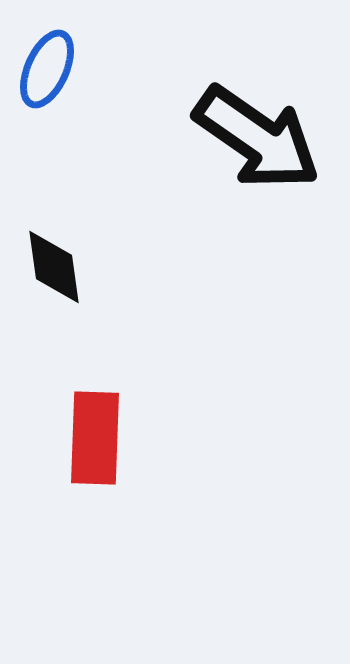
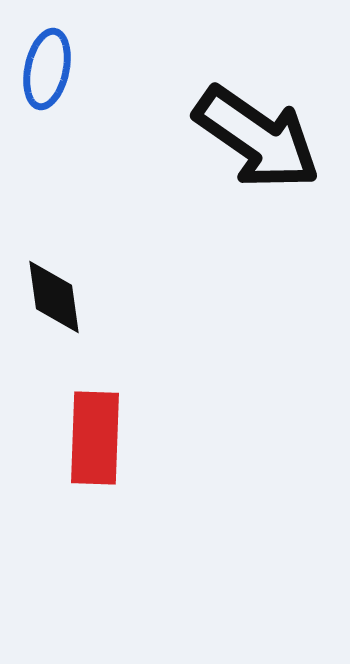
blue ellipse: rotated 12 degrees counterclockwise
black diamond: moved 30 px down
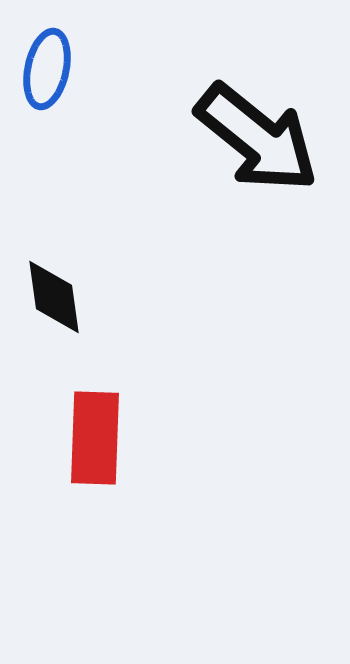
black arrow: rotated 4 degrees clockwise
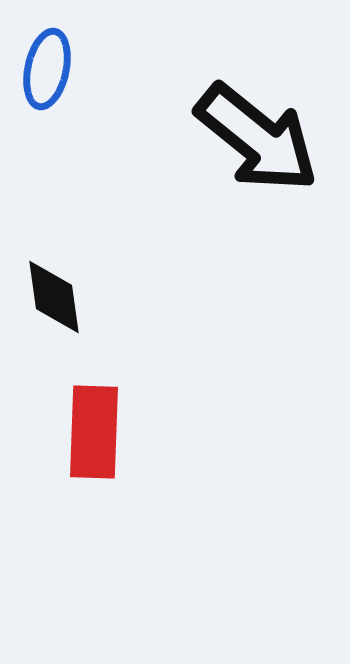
red rectangle: moved 1 px left, 6 px up
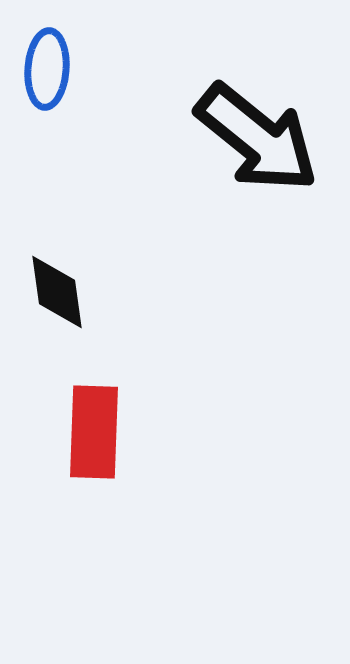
blue ellipse: rotated 8 degrees counterclockwise
black diamond: moved 3 px right, 5 px up
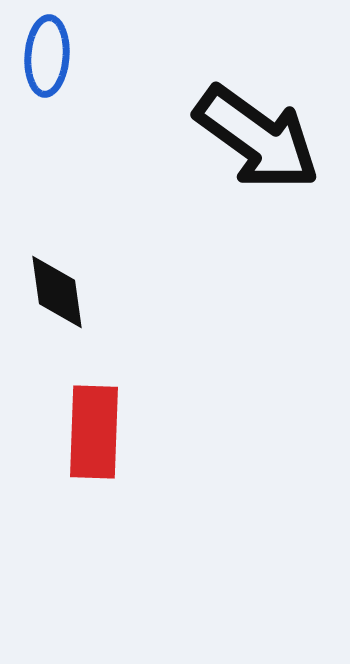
blue ellipse: moved 13 px up
black arrow: rotated 3 degrees counterclockwise
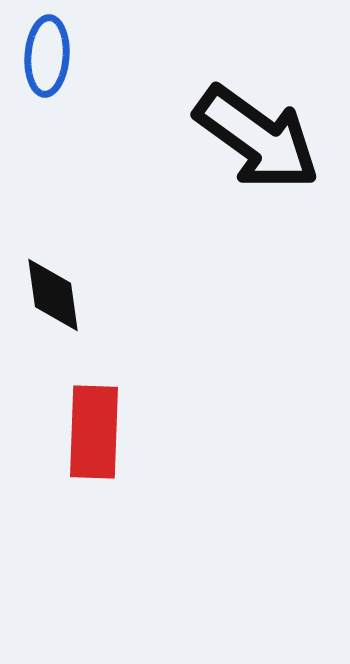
black diamond: moved 4 px left, 3 px down
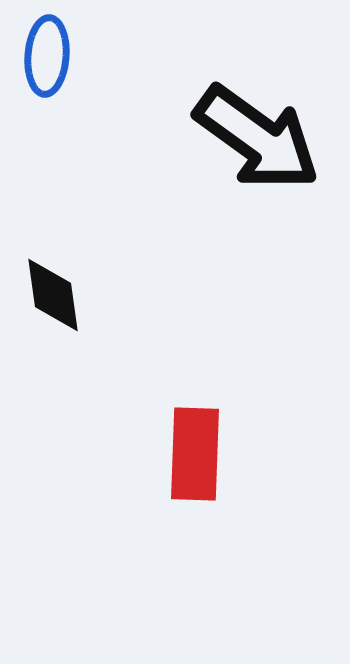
red rectangle: moved 101 px right, 22 px down
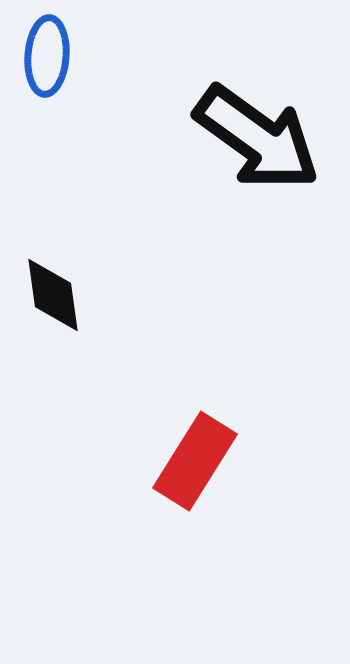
red rectangle: moved 7 px down; rotated 30 degrees clockwise
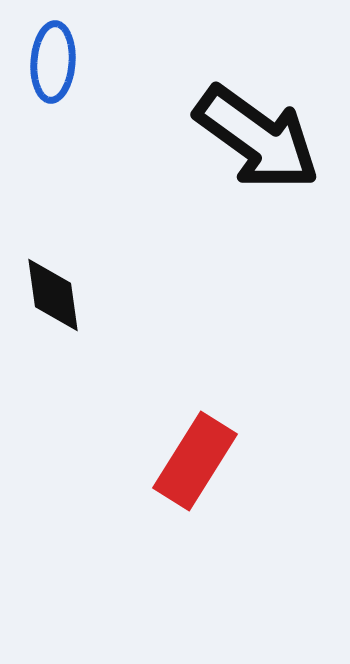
blue ellipse: moved 6 px right, 6 px down
